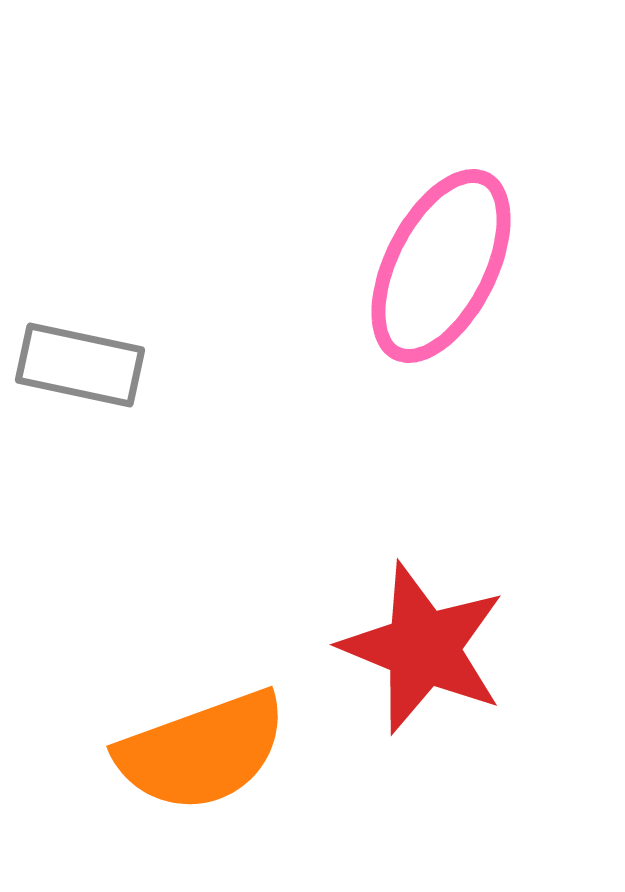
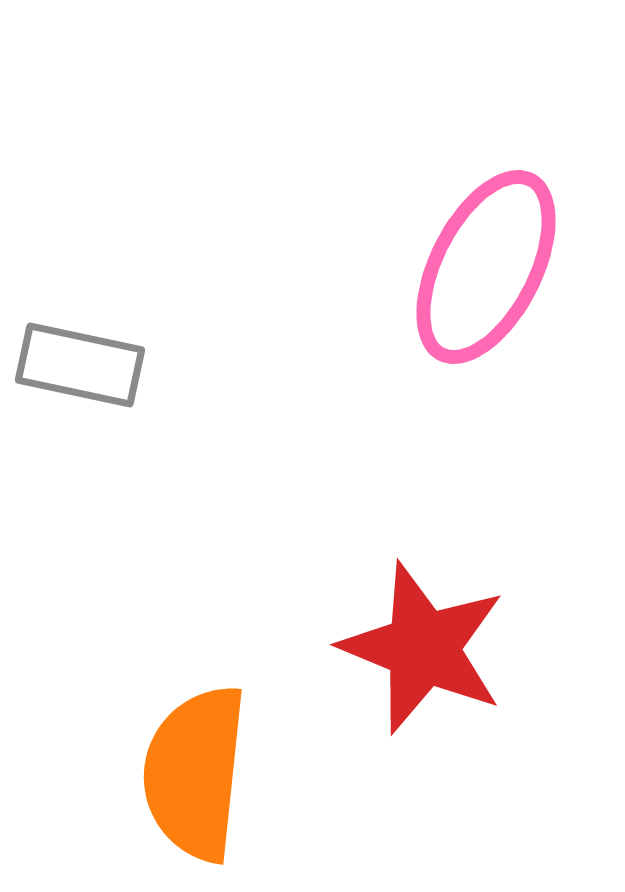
pink ellipse: moved 45 px right, 1 px down
orange semicircle: moved 7 px left, 22 px down; rotated 116 degrees clockwise
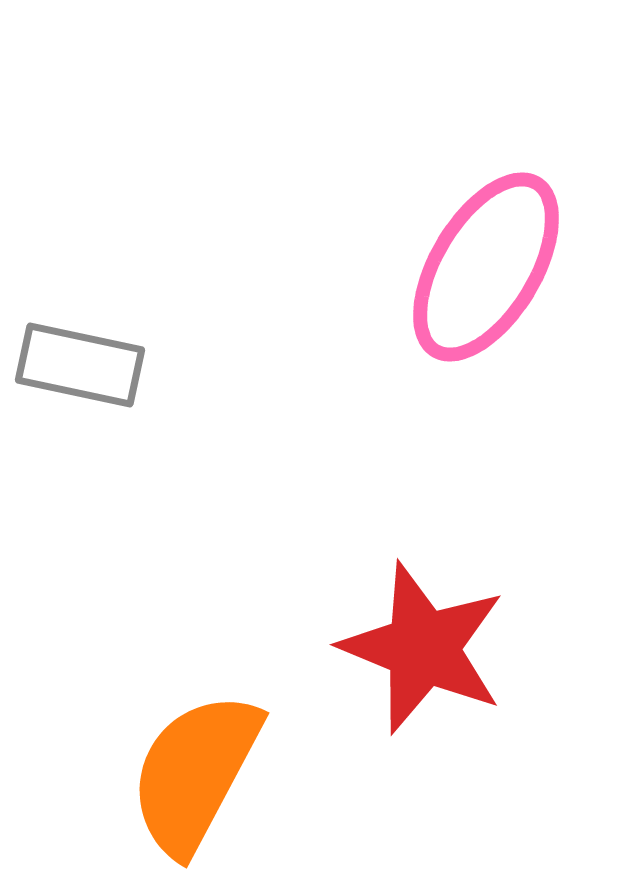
pink ellipse: rotated 4 degrees clockwise
orange semicircle: rotated 22 degrees clockwise
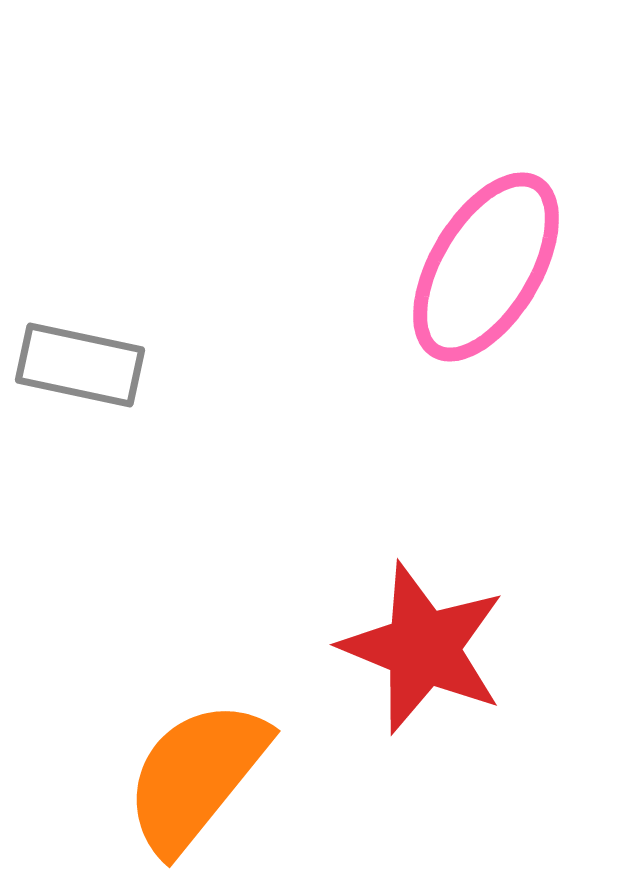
orange semicircle: moved 1 px right, 3 px down; rotated 11 degrees clockwise
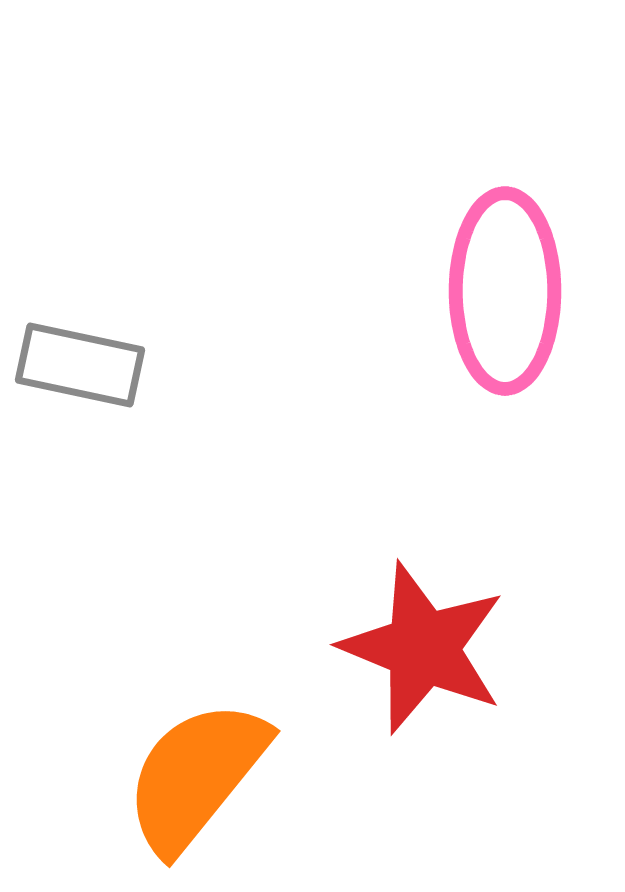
pink ellipse: moved 19 px right, 24 px down; rotated 31 degrees counterclockwise
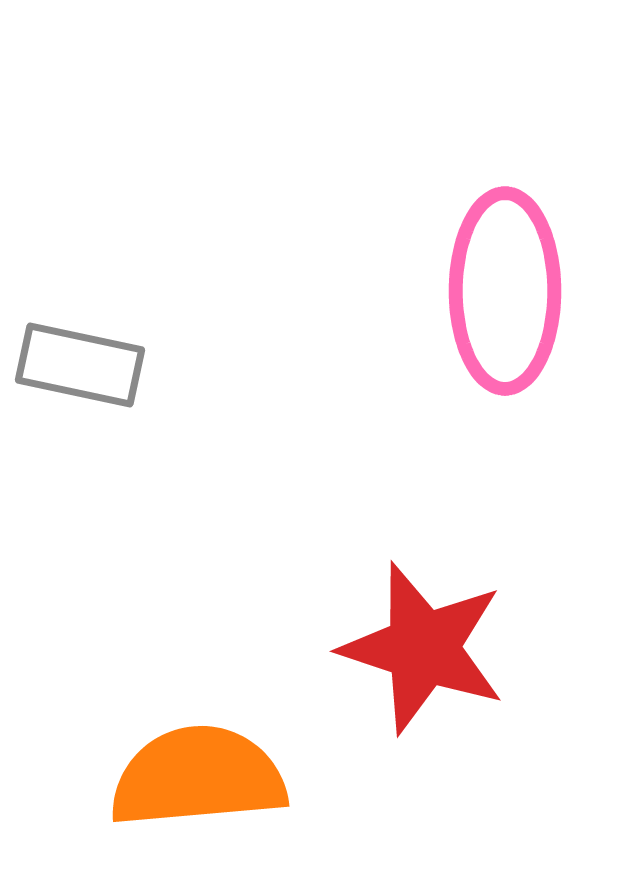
red star: rotated 4 degrees counterclockwise
orange semicircle: moved 2 px right, 1 px down; rotated 46 degrees clockwise
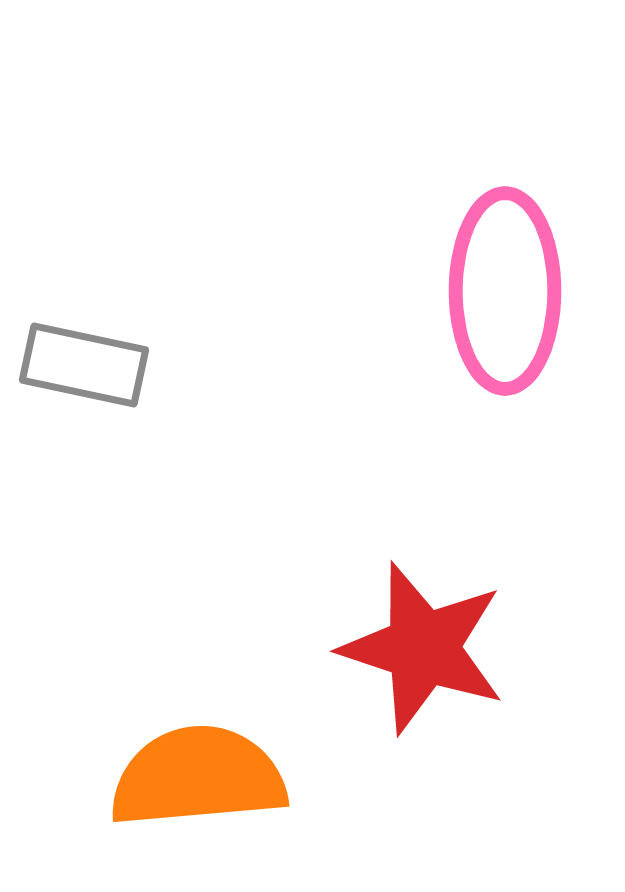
gray rectangle: moved 4 px right
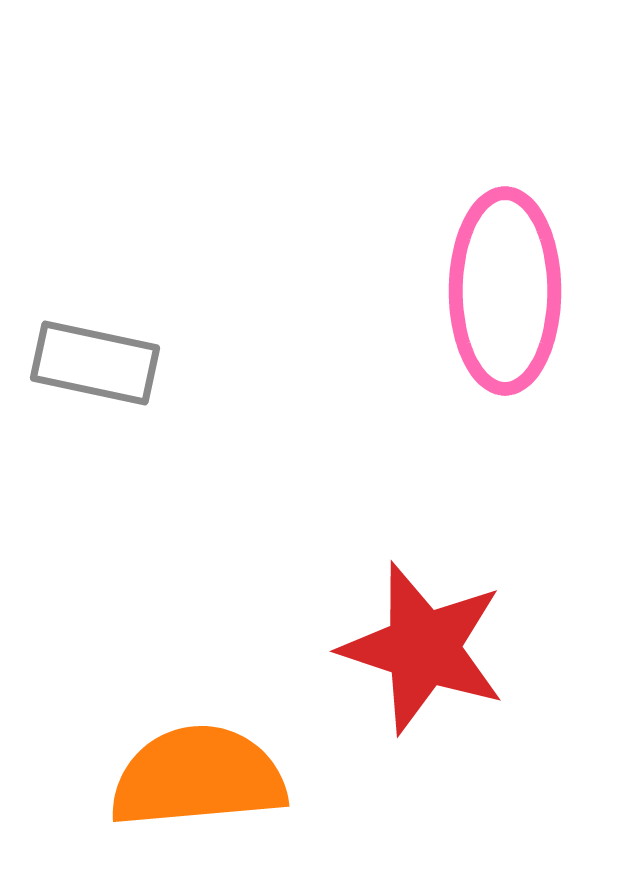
gray rectangle: moved 11 px right, 2 px up
